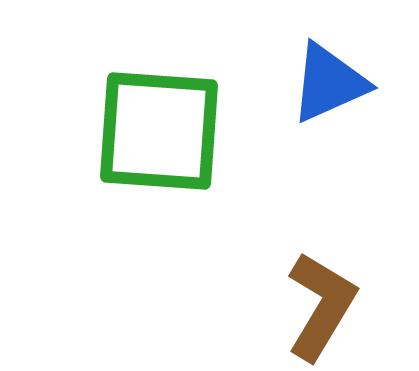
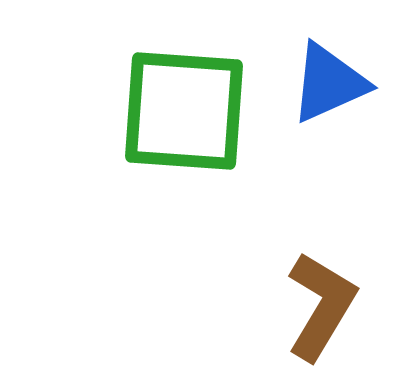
green square: moved 25 px right, 20 px up
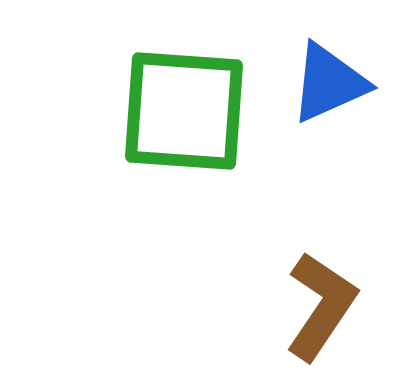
brown L-shape: rotated 3 degrees clockwise
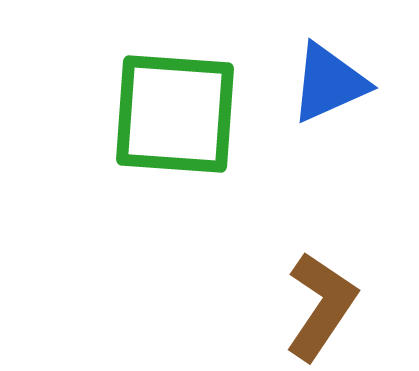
green square: moved 9 px left, 3 px down
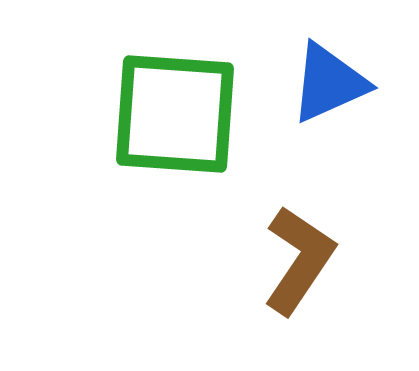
brown L-shape: moved 22 px left, 46 px up
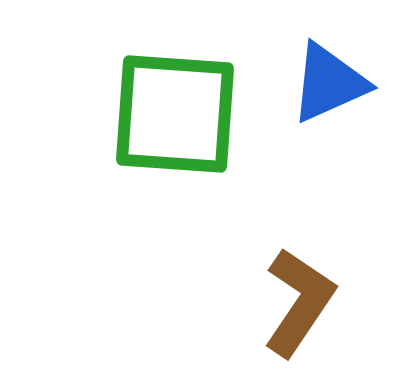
brown L-shape: moved 42 px down
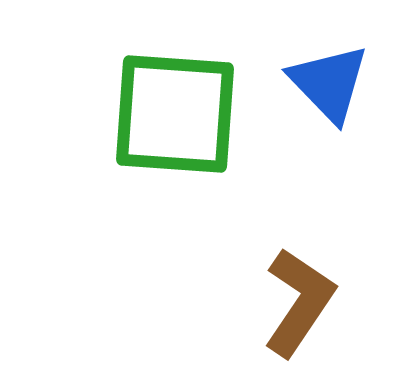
blue triangle: rotated 50 degrees counterclockwise
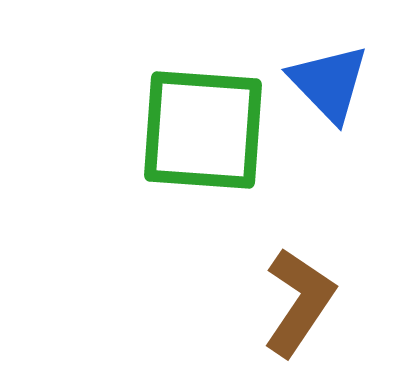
green square: moved 28 px right, 16 px down
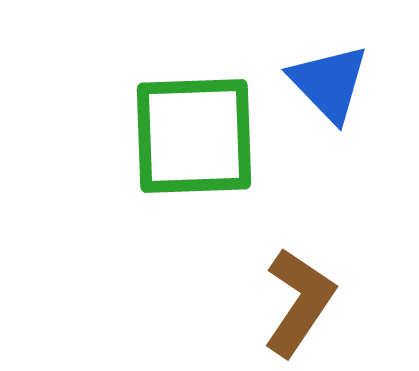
green square: moved 9 px left, 6 px down; rotated 6 degrees counterclockwise
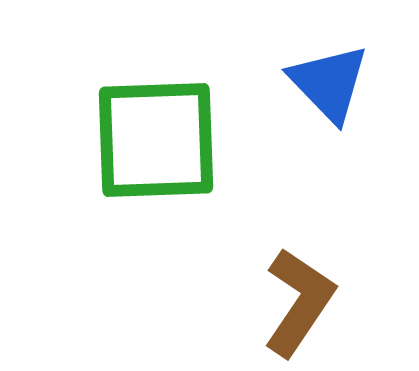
green square: moved 38 px left, 4 px down
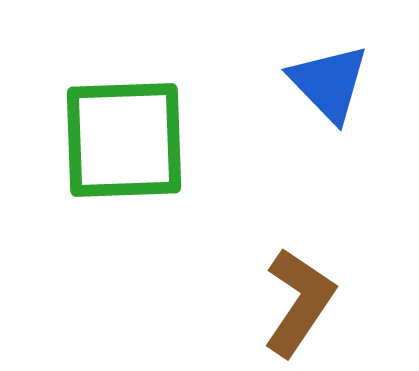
green square: moved 32 px left
